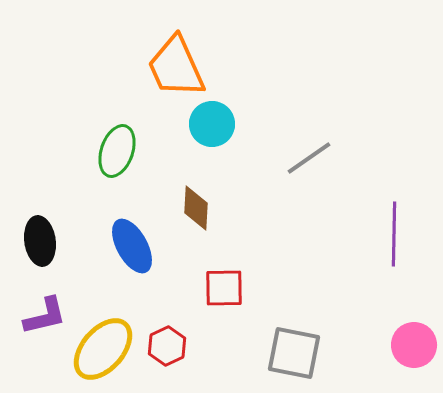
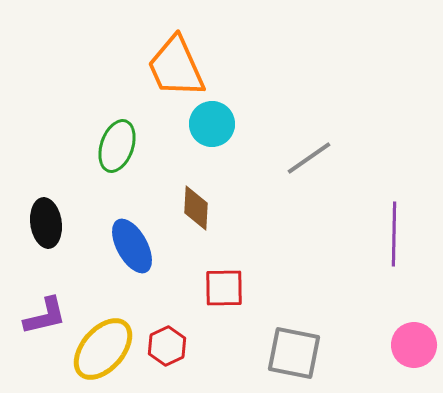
green ellipse: moved 5 px up
black ellipse: moved 6 px right, 18 px up
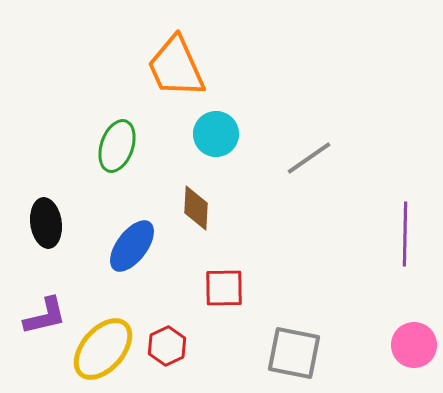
cyan circle: moved 4 px right, 10 px down
purple line: moved 11 px right
blue ellipse: rotated 66 degrees clockwise
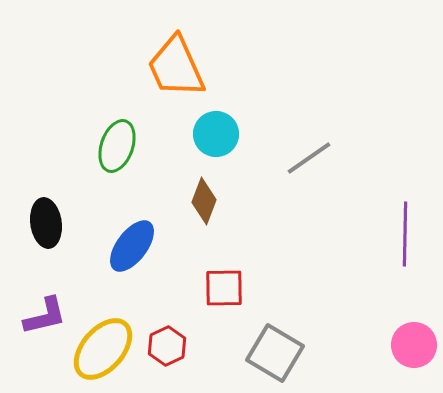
brown diamond: moved 8 px right, 7 px up; rotated 18 degrees clockwise
gray square: moved 19 px left; rotated 20 degrees clockwise
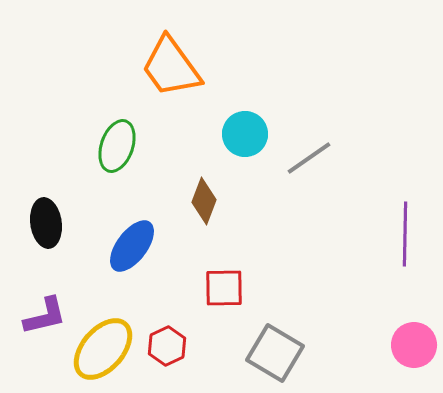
orange trapezoid: moved 5 px left; rotated 12 degrees counterclockwise
cyan circle: moved 29 px right
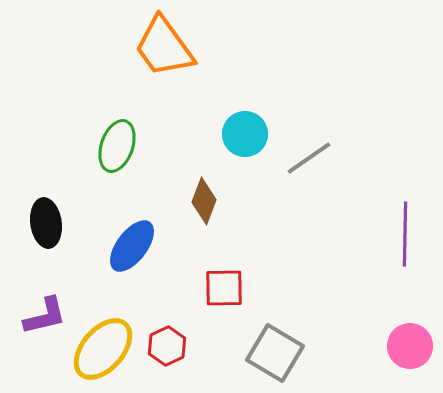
orange trapezoid: moved 7 px left, 20 px up
pink circle: moved 4 px left, 1 px down
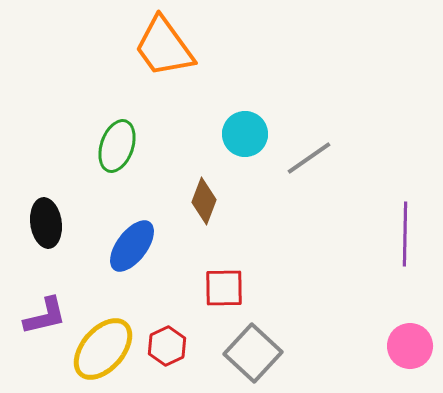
gray square: moved 22 px left; rotated 12 degrees clockwise
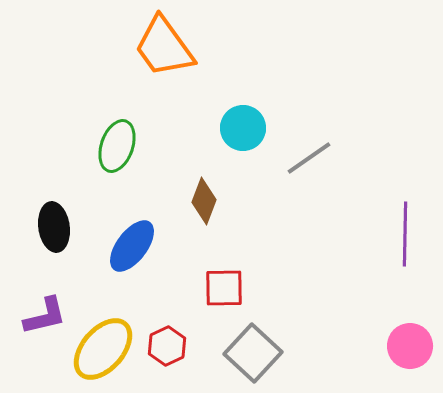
cyan circle: moved 2 px left, 6 px up
black ellipse: moved 8 px right, 4 px down
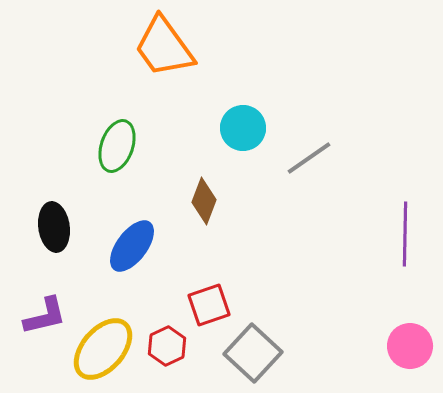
red square: moved 15 px left, 17 px down; rotated 18 degrees counterclockwise
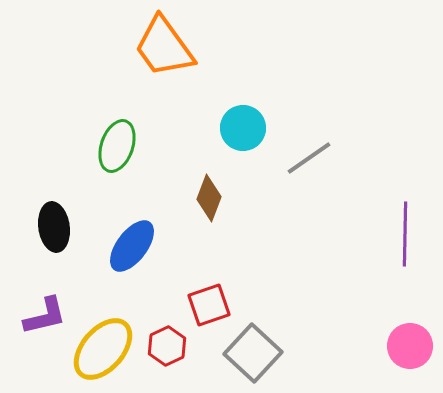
brown diamond: moved 5 px right, 3 px up
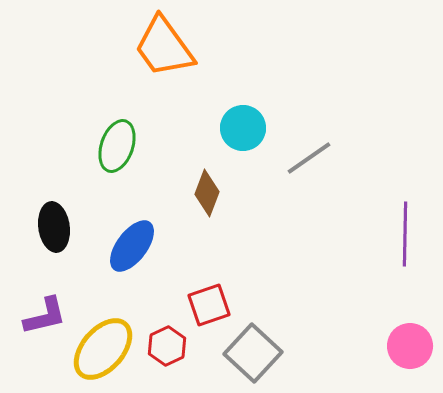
brown diamond: moved 2 px left, 5 px up
